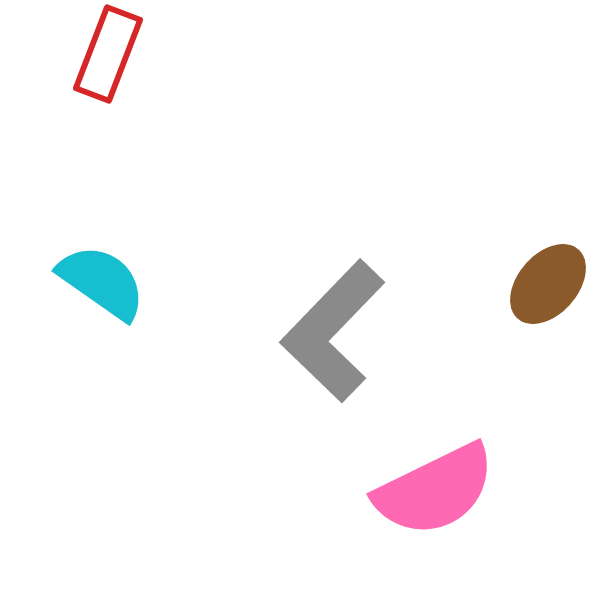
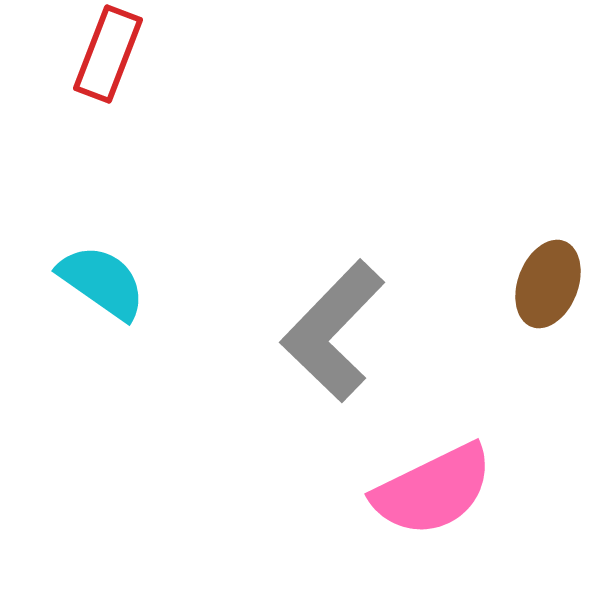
brown ellipse: rotated 20 degrees counterclockwise
pink semicircle: moved 2 px left
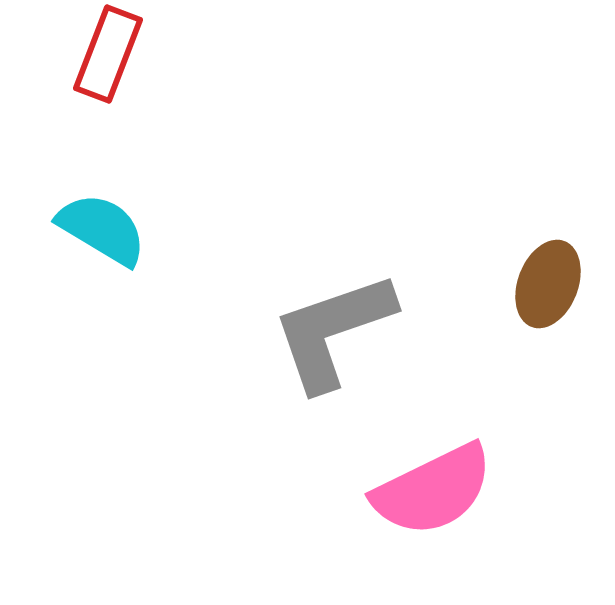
cyan semicircle: moved 53 px up; rotated 4 degrees counterclockwise
gray L-shape: rotated 27 degrees clockwise
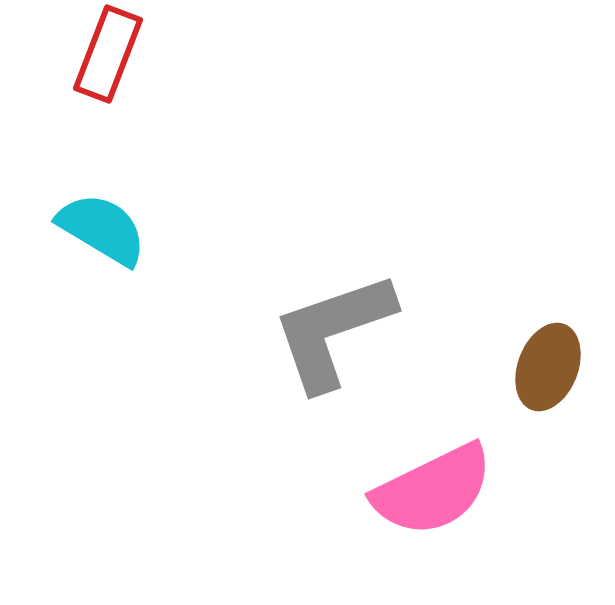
brown ellipse: moved 83 px down
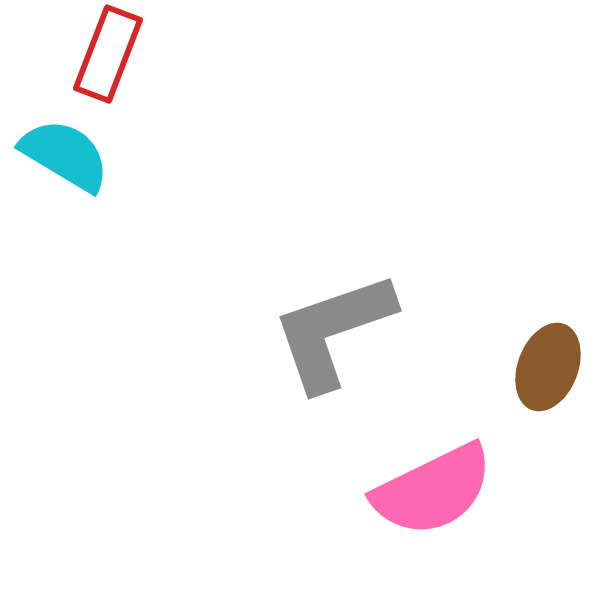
cyan semicircle: moved 37 px left, 74 px up
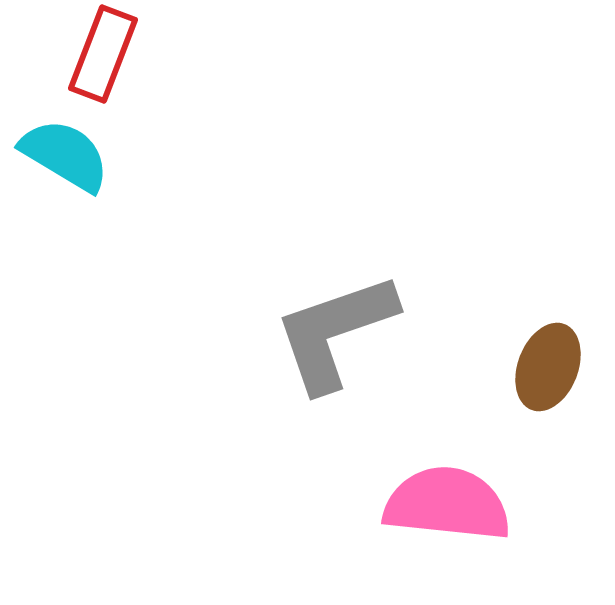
red rectangle: moved 5 px left
gray L-shape: moved 2 px right, 1 px down
pink semicircle: moved 14 px right, 14 px down; rotated 148 degrees counterclockwise
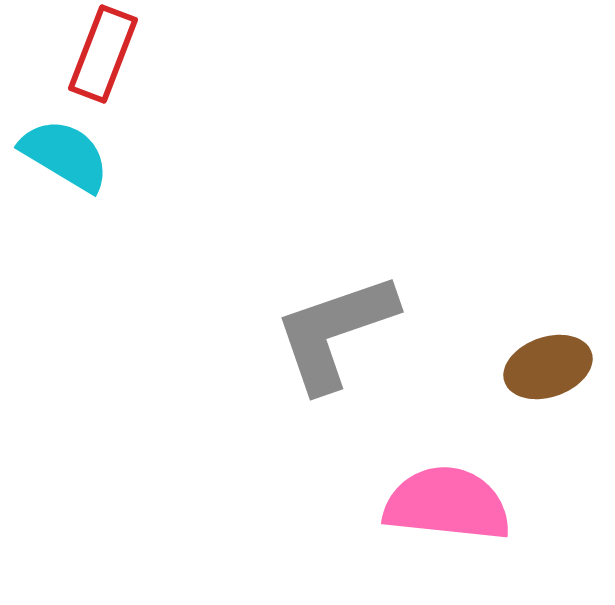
brown ellipse: rotated 50 degrees clockwise
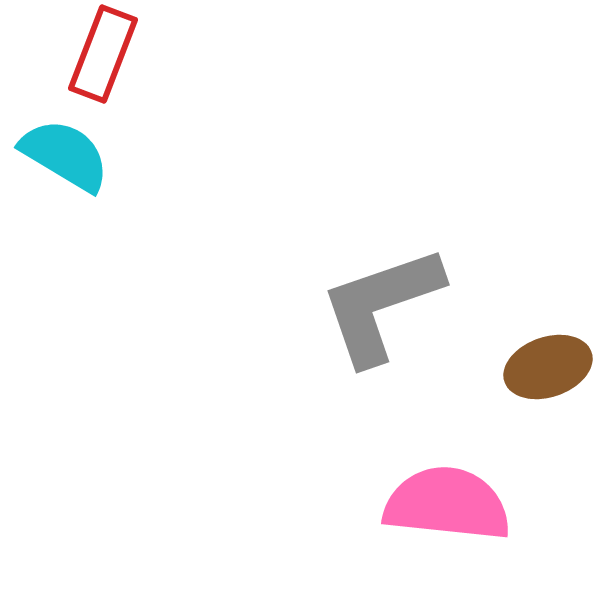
gray L-shape: moved 46 px right, 27 px up
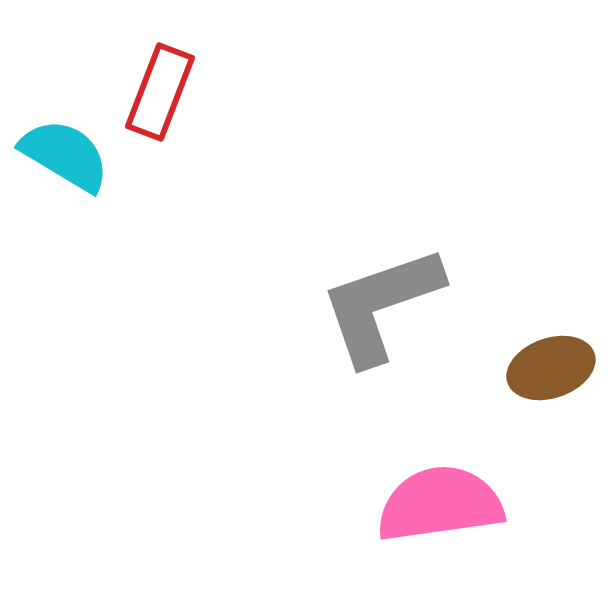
red rectangle: moved 57 px right, 38 px down
brown ellipse: moved 3 px right, 1 px down
pink semicircle: moved 7 px left; rotated 14 degrees counterclockwise
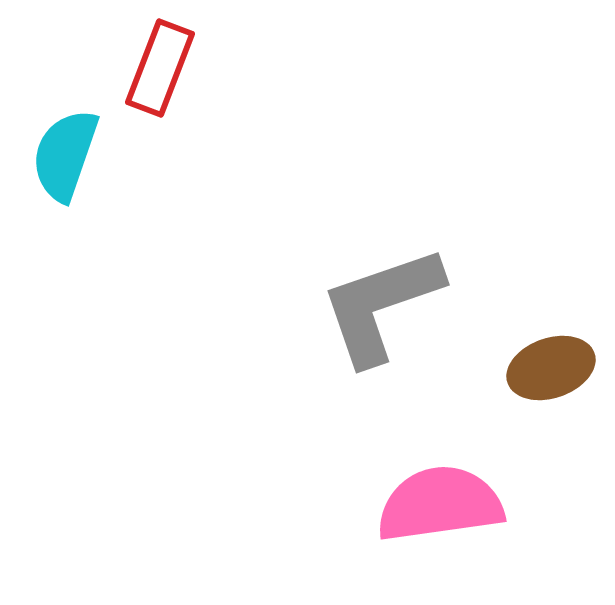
red rectangle: moved 24 px up
cyan semicircle: rotated 102 degrees counterclockwise
